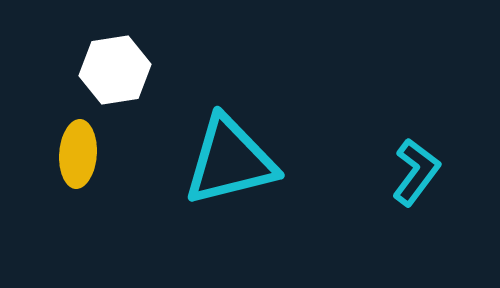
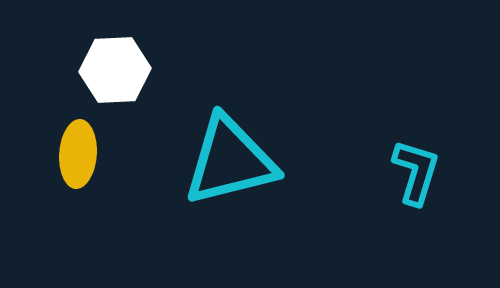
white hexagon: rotated 6 degrees clockwise
cyan L-shape: rotated 20 degrees counterclockwise
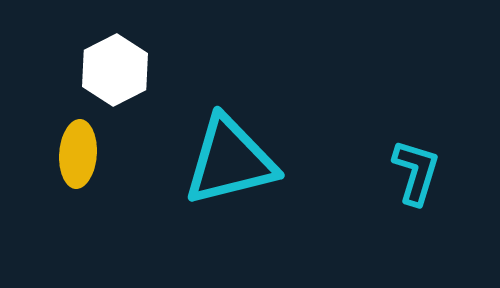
white hexagon: rotated 24 degrees counterclockwise
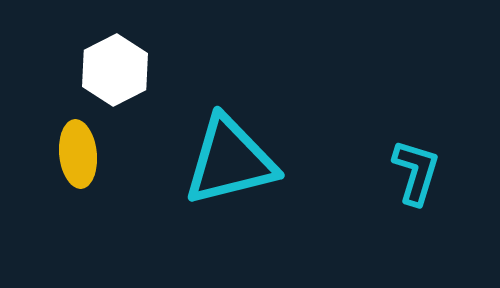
yellow ellipse: rotated 10 degrees counterclockwise
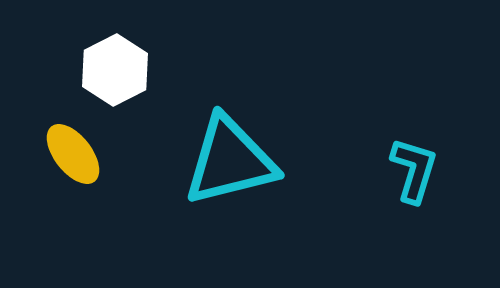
yellow ellipse: moved 5 px left; rotated 32 degrees counterclockwise
cyan L-shape: moved 2 px left, 2 px up
